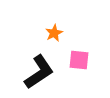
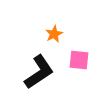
orange star: moved 1 px down
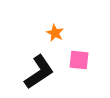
orange star: moved 1 px right, 1 px up; rotated 18 degrees counterclockwise
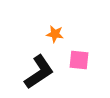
orange star: moved 1 px down; rotated 18 degrees counterclockwise
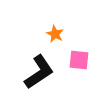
orange star: rotated 18 degrees clockwise
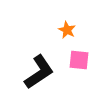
orange star: moved 12 px right, 4 px up
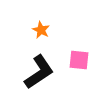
orange star: moved 26 px left
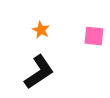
pink square: moved 15 px right, 24 px up
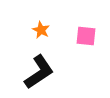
pink square: moved 8 px left
